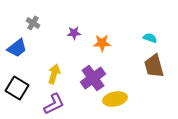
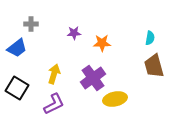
gray cross: moved 2 px left, 1 px down; rotated 32 degrees counterclockwise
cyan semicircle: rotated 80 degrees clockwise
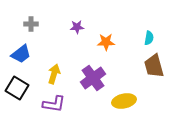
purple star: moved 3 px right, 6 px up
cyan semicircle: moved 1 px left
orange star: moved 4 px right, 1 px up
blue trapezoid: moved 4 px right, 6 px down
yellow ellipse: moved 9 px right, 2 px down
purple L-shape: rotated 35 degrees clockwise
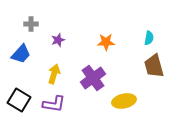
purple star: moved 19 px left, 13 px down; rotated 16 degrees counterclockwise
blue trapezoid: rotated 10 degrees counterclockwise
black square: moved 2 px right, 12 px down
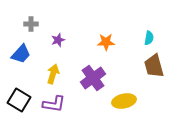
yellow arrow: moved 1 px left
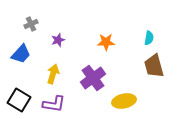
gray cross: rotated 24 degrees counterclockwise
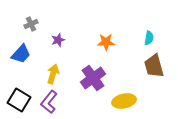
purple L-shape: moved 5 px left, 2 px up; rotated 120 degrees clockwise
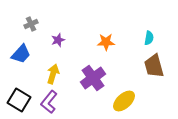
yellow ellipse: rotated 30 degrees counterclockwise
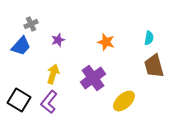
orange star: rotated 18 degrees clockwise
blue trapezoid: moved 8 px up
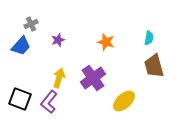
yellow arrow: moved 6 px right, 4 px down
black square: moved 1 px right, 1 px up; rotated 10 degrees counterclockwise
